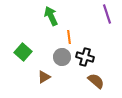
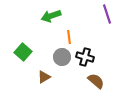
green arrow: rotated 84 degrees counterclockwise
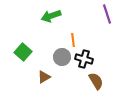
orange line: moved 4 px right, 3 px down
black cross: moved 1 px left, 2 px down
brown semicircle: rotated 18 degrees clockwise
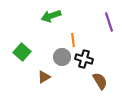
purple line: moved 2 px right, 8 px down
green square: moved 1 px left
brown semicircle: moved 4 px right
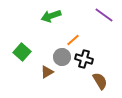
purple line: moved 5 px left, 7 px up; rotated 36 degrees counterclockwise
orange line: rotated 56 degrees clockwise
brown triangle: moved 3 px right, 5 px up
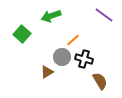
green square: moved 18 px up
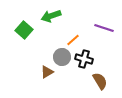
purple line: moved 13 px down; rotated 18 degrees counterclockwise
green square: moved 2 px right, 4 px up
